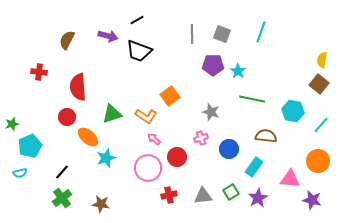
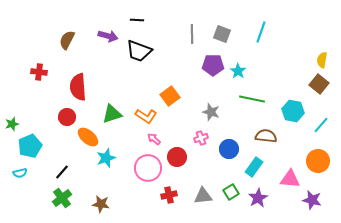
black line at (137, 20): rotated 32 degrees clockwise
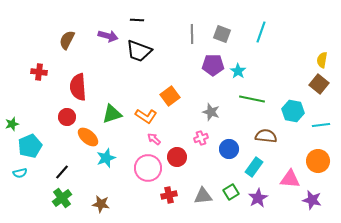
cyan line at (321, 125): rotated 42 degrees clockwise
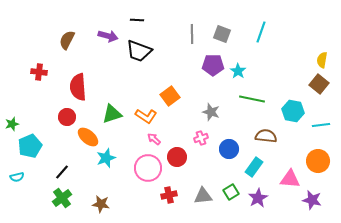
cyan semicircle at (20, 173): moved 3 px left, 4 px down
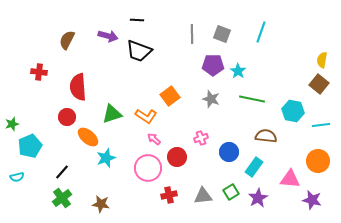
gray star at (211, 112): moved 13 px up
blue circle at (229, 149): moved 3 px down
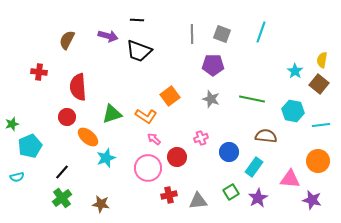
cyan star at (238, 71): moved 57 px right
gray triangle at (203, 196): moved 5 px left, 5 px down
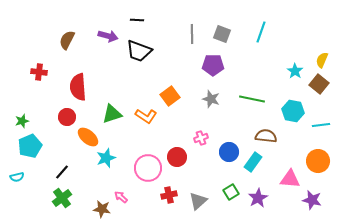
yellow semicircle at (322, 60): rotated 14 degrees clockwise
green star at (12, 124): moved 10 px right, 3 px up
pink arrow at (154, 139): moved 33 px left, 58 px down
cyan rectangle at (254, 167): moved 1 px left, 5 px up
gray triangle at (198, 201): rotated 36 degrees counterclockwise
brown star at (101, 204): moved 1 px right, 5 px down
